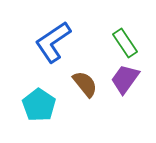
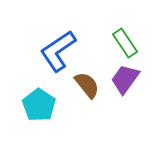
blue L-shape: moved 5 px right, 9 px down
brown semicircle: moved 2 px right, 1 px down
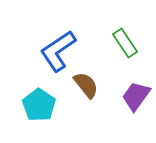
purple trapezoid: moved 11 px right, 17 px down
brown semicircle: moved 1 px left
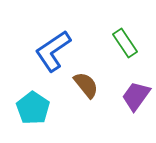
blue L-shape: moved 5 px left
cyan pentagon: moved 6 px left, 3 px down
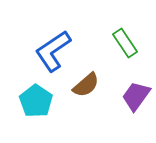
brown semicircle: rotated 88 degrees clockwise
cyan pentagon: moved 3 px right, 7 px up
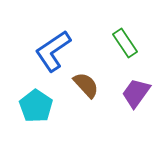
brown semicircle: rotated 92 degrees counterclockwise
purple trapezoid: moved 3 px up
cyan pentagon: moved 5 px down
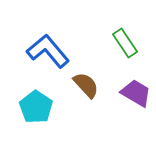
blue L-shape: moved 5 px left; rotated 84 degrees clockwise
purple trapezoid: rotated 84 degrees clockwise
cyan pentagon: moved 1 px down
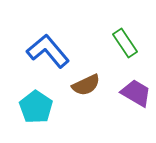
brown semicircle: rotated 108 degrees clockwise
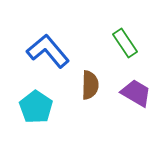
brown semicircle: moved 4 px right; rotated 64 degrees counterclockwise
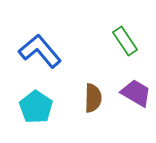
green rectangle: moved 2 px up
blue L-shape: moved 8 px left
brown semicircle: moved 3 px right, 13 px down
